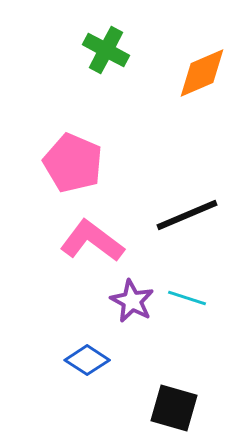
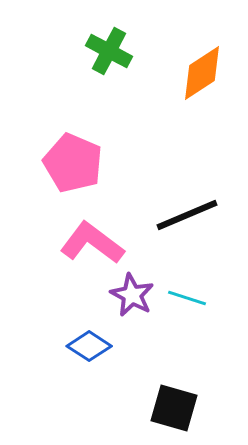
green cross: moved 3 px right, 1 px down
orange diamond: rotated 10 degrees counterclockwise
pink L-shape: moved 2 px down
purple star: moved 6 px up
blue diamond: moved 2 px right, 14 px up
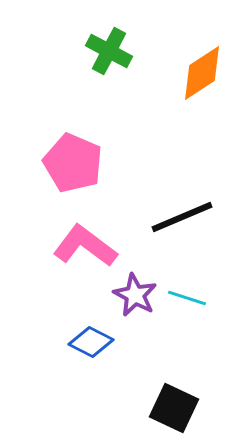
black line: moved 5 px left, 2 px down
pink L-shape: moved 7 px left, 3 px down
purple star: moved 3 px right
blue diamond: moved 2 px right, 4 px up; rotated 6 degrees counterclockwise
black square: rotated 9 degrees clockwise
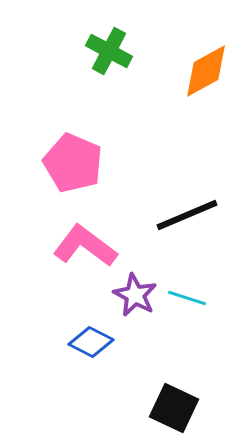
orange diamond: moved 4 px right, 2 px up; rotated 4 degrees clockwise
black line: moved 5 px right, 2 px up
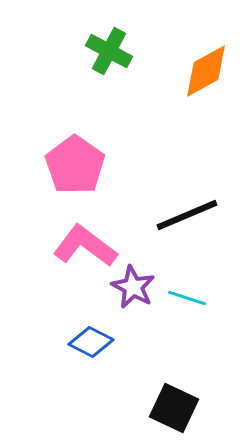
pink pentagon: moved 2 px right, 2 px down; rotated 12 degrees clockwise
purple star: moved 2 px left, 8 px up
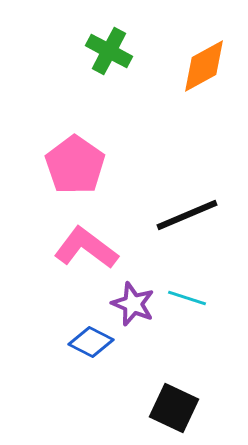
orange diamond: moved 2 px left, 5 px up
pink L-shape: moved 1 px right, 2 px down
purple star: moved 17 px down; rotated 6 degrees counterclockwise
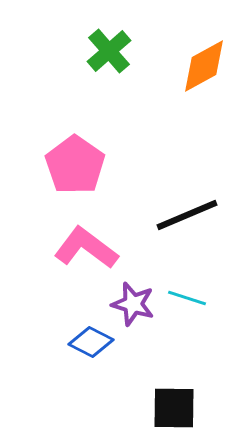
green cross: rotated 21 degrees clockwise
purple star: rotated 6 degrees counterclockwise
black square: rotated 24 degrees counterclockwise
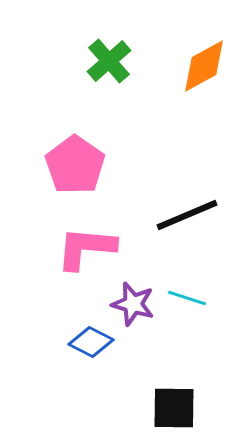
green cross: moved 10 px down
pink L-shape: rotated 32 degrees counterclockwise
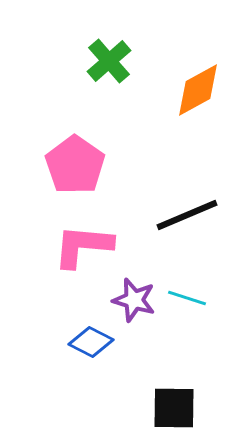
orange diamond: moved 6 px left, 24 px down
pink L-shape: moved 3 px left, 2 px up
purple star: moved 1 px right, 4 px up
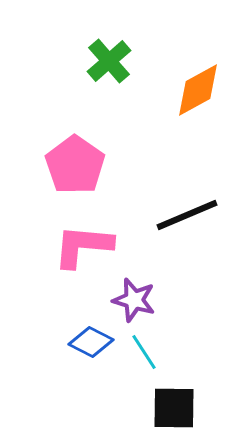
cyan line: moved 43 px left, 54 px down; rotated 39 degrees clockwise
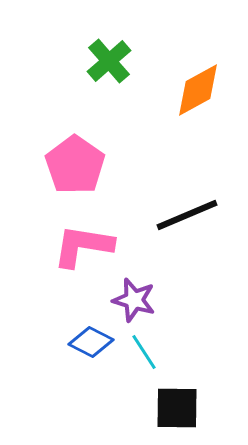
pink L-shape: rotated 4 degrees clockwise
black square: moved 3 px right
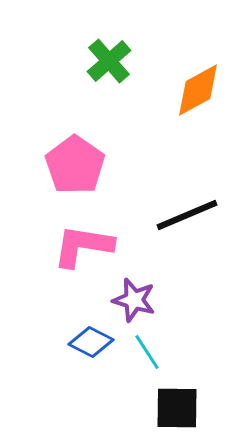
cyan line: moved 3 px right
